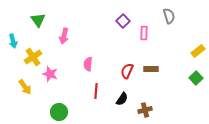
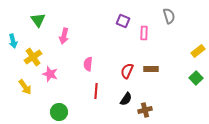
purple square: rotated 24 degrees counterclockwise
black semicircle: moved 4 px right
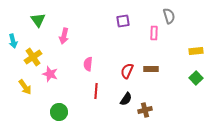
purple square: rotated 32 degrees counterclockwise
pink rectangle: moved 10 px right
yellow rectangle: moved 2 px left; rotated 32 degrees clockwise
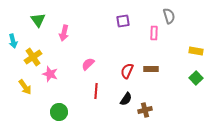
pink arrow: moved 3 px up
yellow rectangle: rotated 16 degrees clockwise
pink semicircle: rotated 40 degrees clockwise
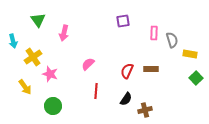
gray semicircle: moved 3 px right, 24 px down
yellow rectangle: moved 6 px left, 3 px down
green circle: moved 6 px left, 6 px up
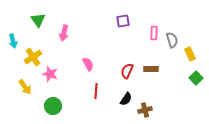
yellow rectangle: rotated 56 degrees clockwise
pink semicircle: rotated 104 degrees clockwise
